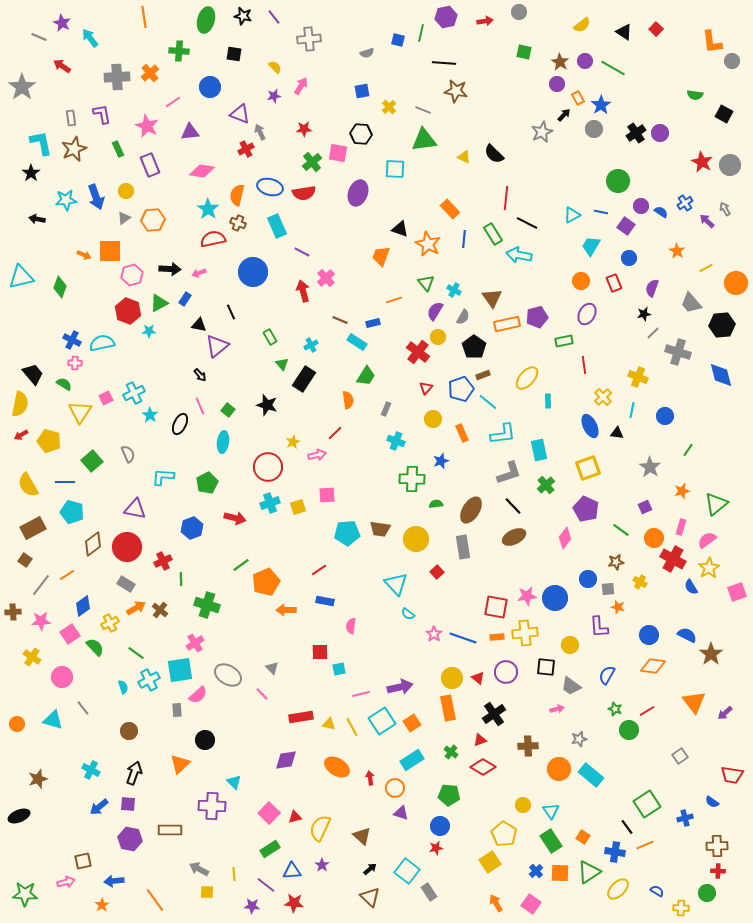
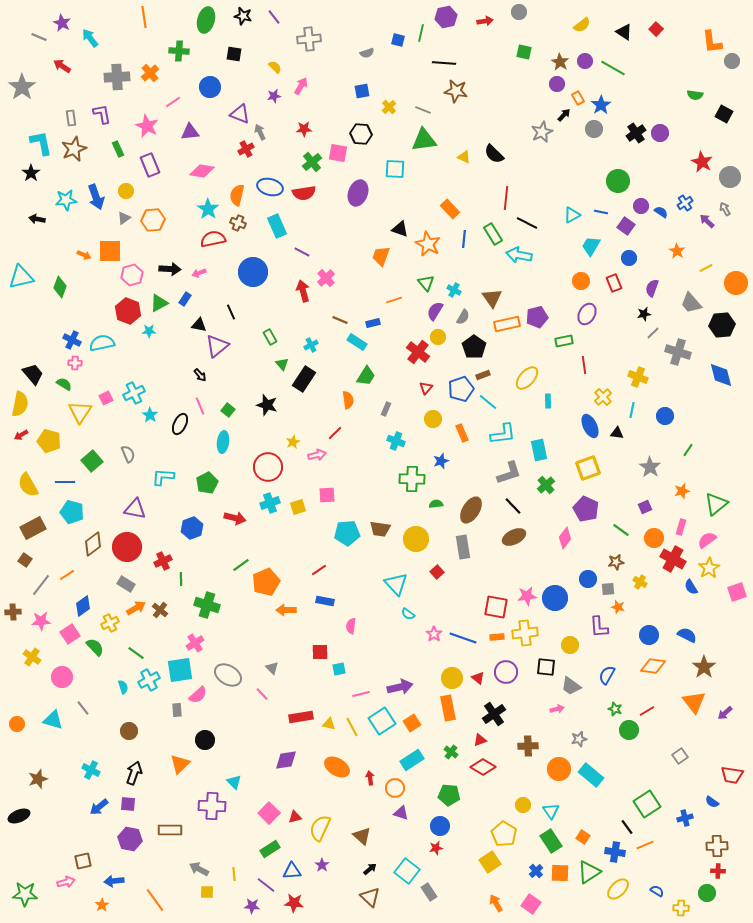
gray circle at (730, 165): moved 12 px down
brown star at (711, 654): moved 7 px left, 13 px down
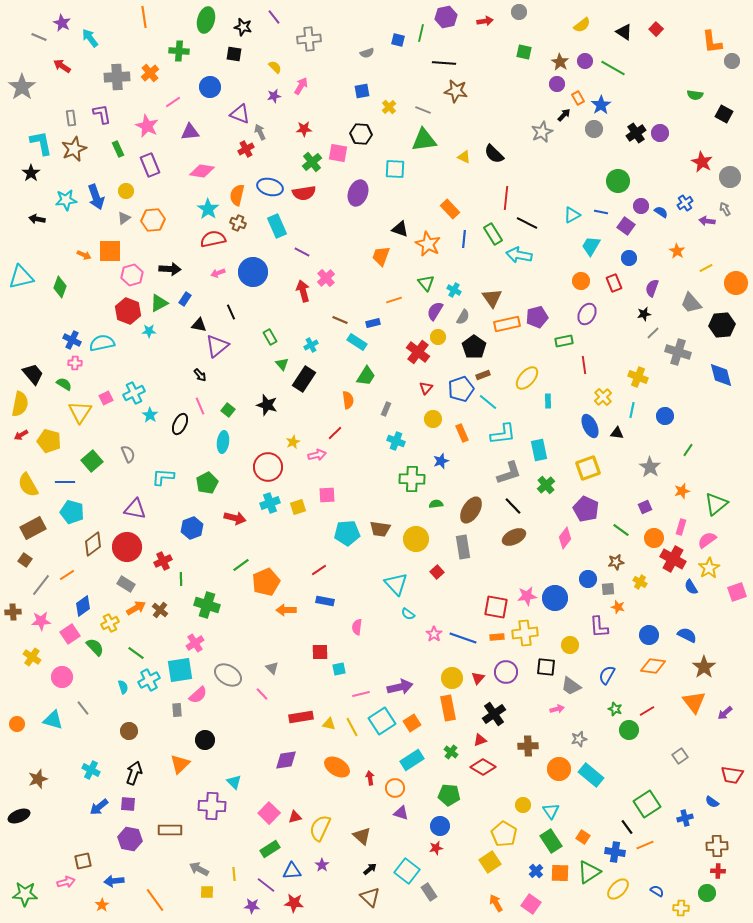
black star at (243, 16): moved 11 px down
purple arrow at (707, 221): rotated 35 degrees counterclockwise
pink arrow at (199, 273): moved 19 px right
pink semicircle at (351, 626): moved 6 px right, 1 px down
red triangle at (478, 678): rotated 32 degrees clockwise
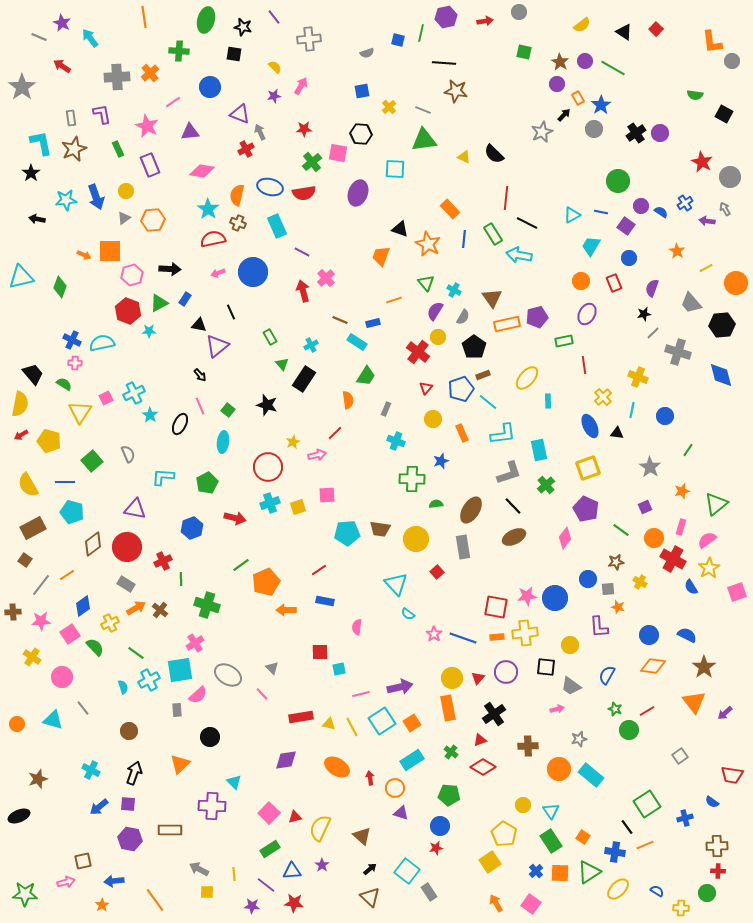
black circle at (205, 740): moved 5 px right, 3 px up
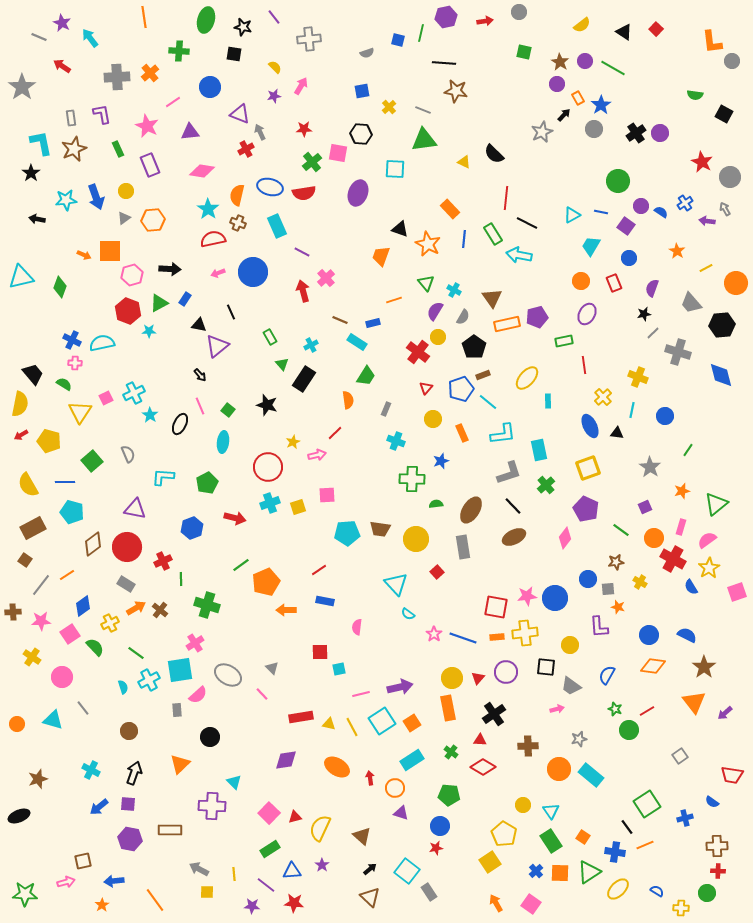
yellow triangle at (464, 157): moved 5 px down
red triangle at (480, 740): rotated 24 degrees clockwise
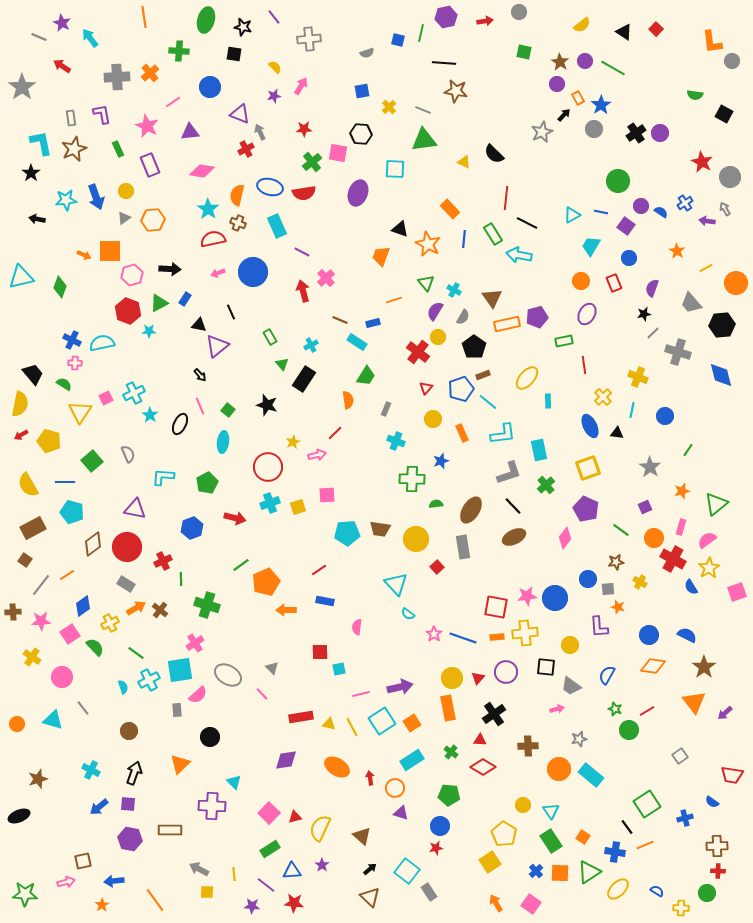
red square at (437, 572): moved 5 px up
